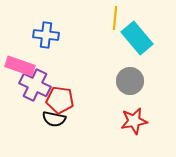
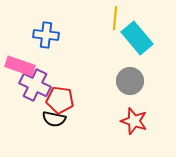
red star: rotated 28 degrees clockwise
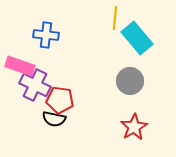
red star: moved 6 px down; rotated 24 degrees clockwise
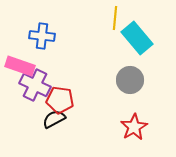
blue cross: moved 4 px left, 1 px down
gray circle: moved 1 px up
black semicircle: rotated 140 degrees clockwise
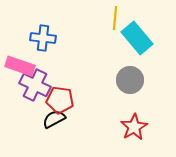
blue cross: moved 1 px right, 2 px down
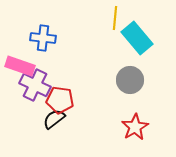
black semicircle: rotated 10 degrees counterclockwise
red star: moved 1 px right
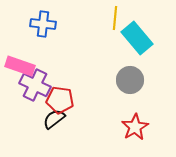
blue cross: moved 14 px up
